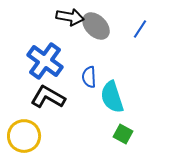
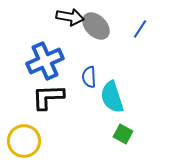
blue cross: rotated 30 degrees clockwise
black L-shape: rotated 32 degrees counterclockwise
yellow circle: moved 5 px down
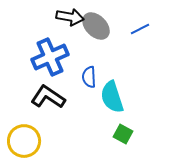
blue line: rotated 30 degrees clockwise
blue cross: moved 5 px right, 4 px up
black L-shape: rotated 36 degrees clockwise
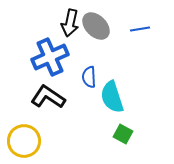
black arrow: moved 6 px down; rotated 92 degrees clockwise
blue line: rotated 18 degrees clockwise
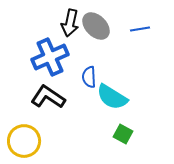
cyan semicircle: rotated 40 degrees counterclockwise
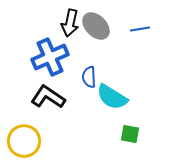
green square: moved 7 px right; rotated 18 degrees counterclockwise
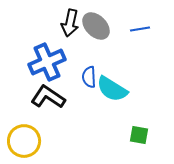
blue cross: moved 3 px left, 5 px down
cyan semicircle: moved 8 px up
green square: moved 9 px right, 1 px down
